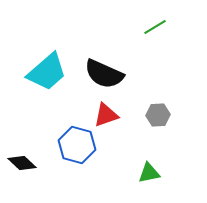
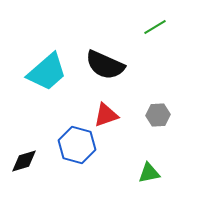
black semicircle: moved 1 px right, 9 px up
black diamond: moved 2 px right, 2 px up; rotated 60 degrees counterclockwise
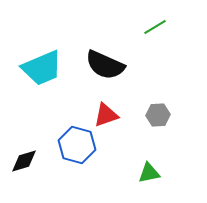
cyan trapezoid: moved 5 px left, 4 px up; rotated 18 degrees clockwise
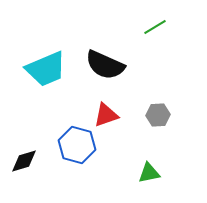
cyan trapezoid: moved 4 px right, 1 px down
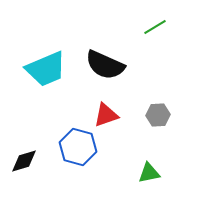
blue hexagon: moved 1 px right, 2 px down
